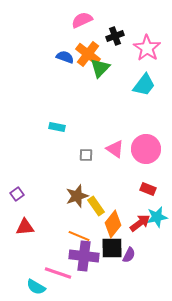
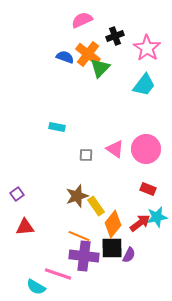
pink line: moved 1 px down
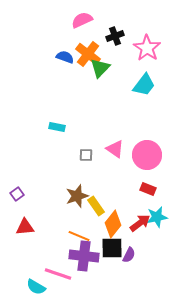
pink circle: moved 1 px right, 6 px down
